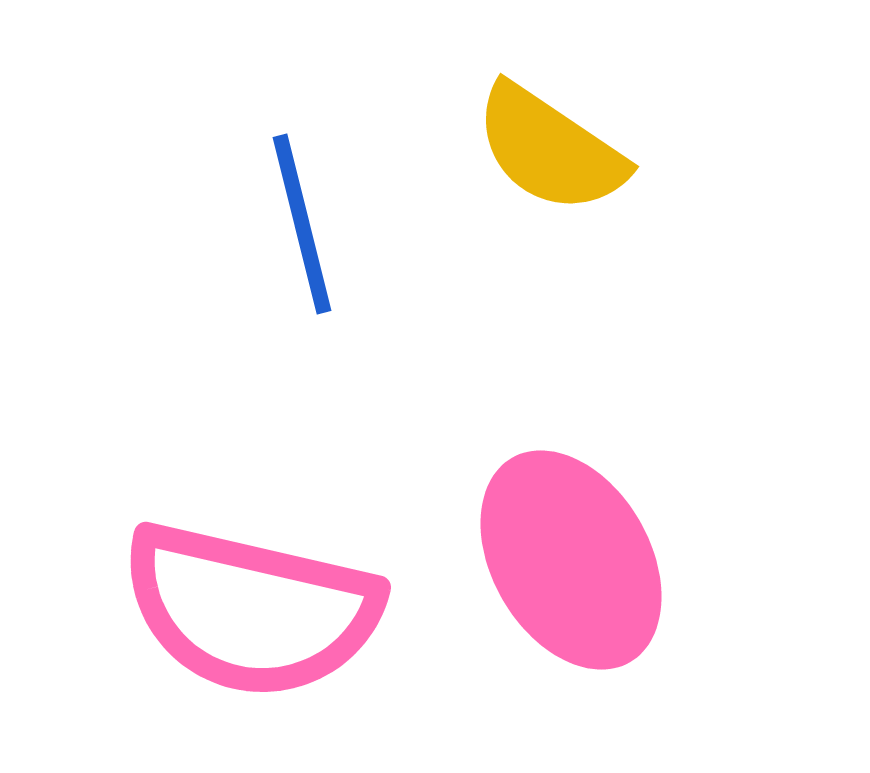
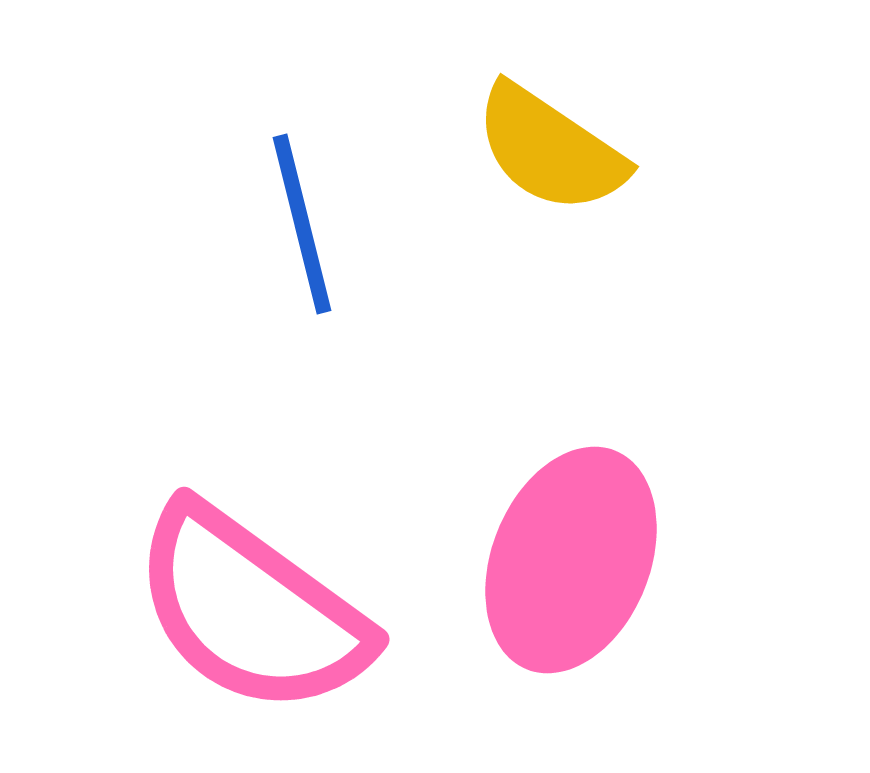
pink ellipse: rotated 52 degrees clockwise
pink semicircle: rotated 23 degrees clockwise
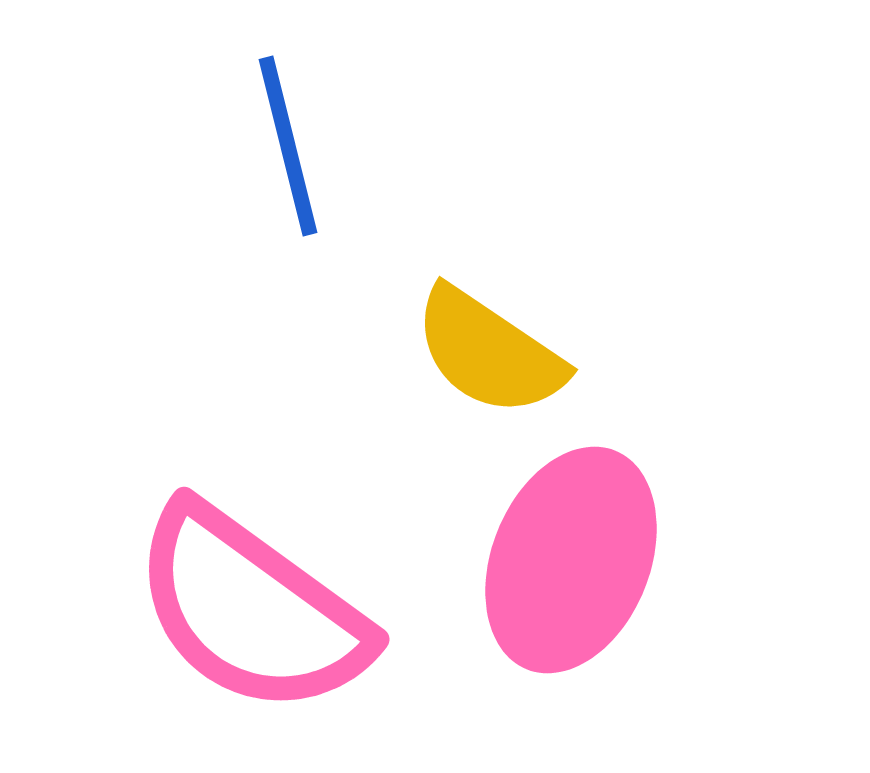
yellow semicircle: moved 61 px left, 203 px down
blue line: moved 14 px left, 78 px up
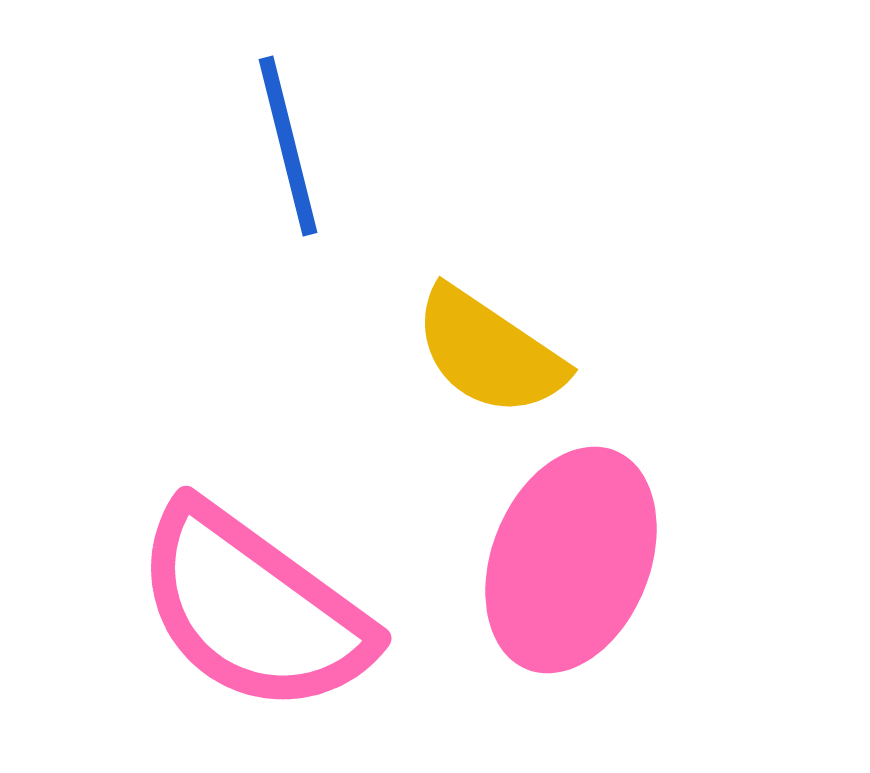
pink semicircle: moved 2 px right, 1 px up
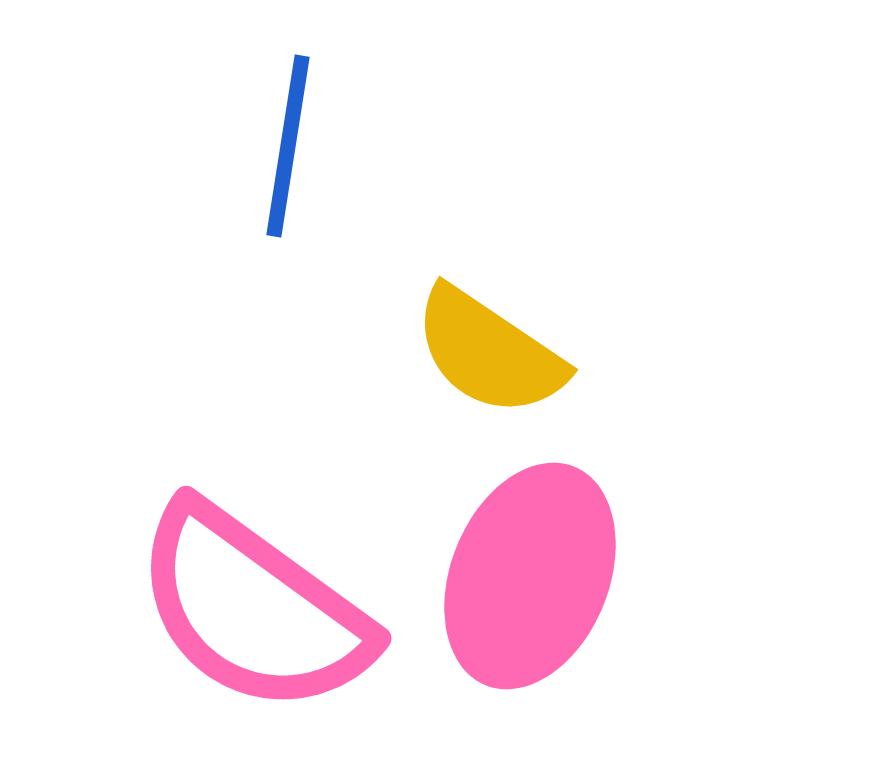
blue line: rotated 23 degrees clockwise
pink ellipse: moved 41 px left, 16 px down
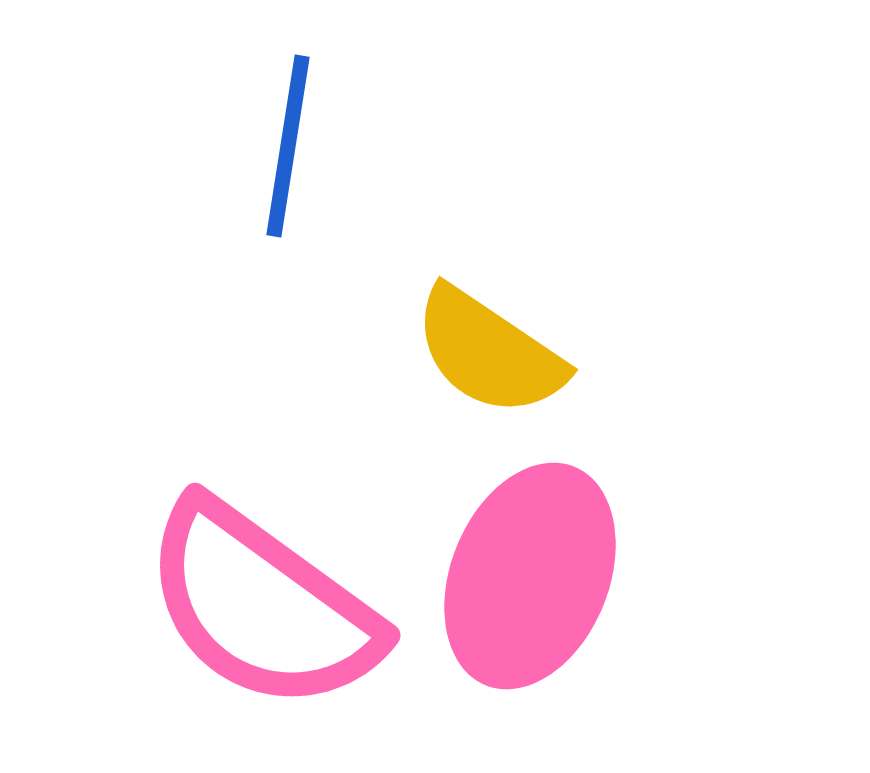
pink semicircle: moved 9 px right, 3 px up
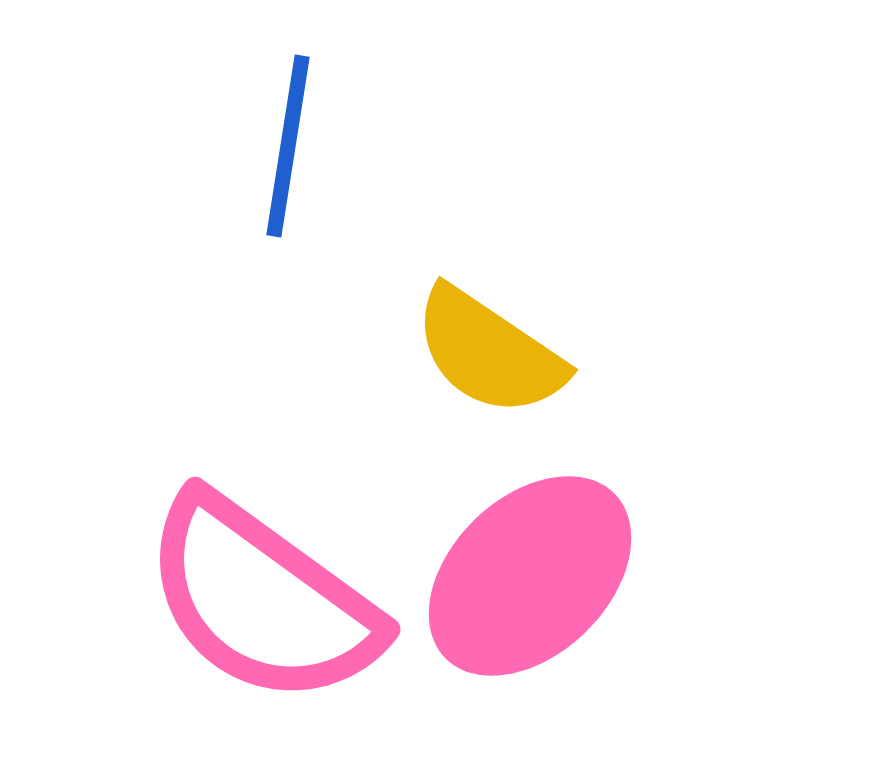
pink ellipse: rotated 24 degrees clockwise
pink semicircle: moved 6 px up
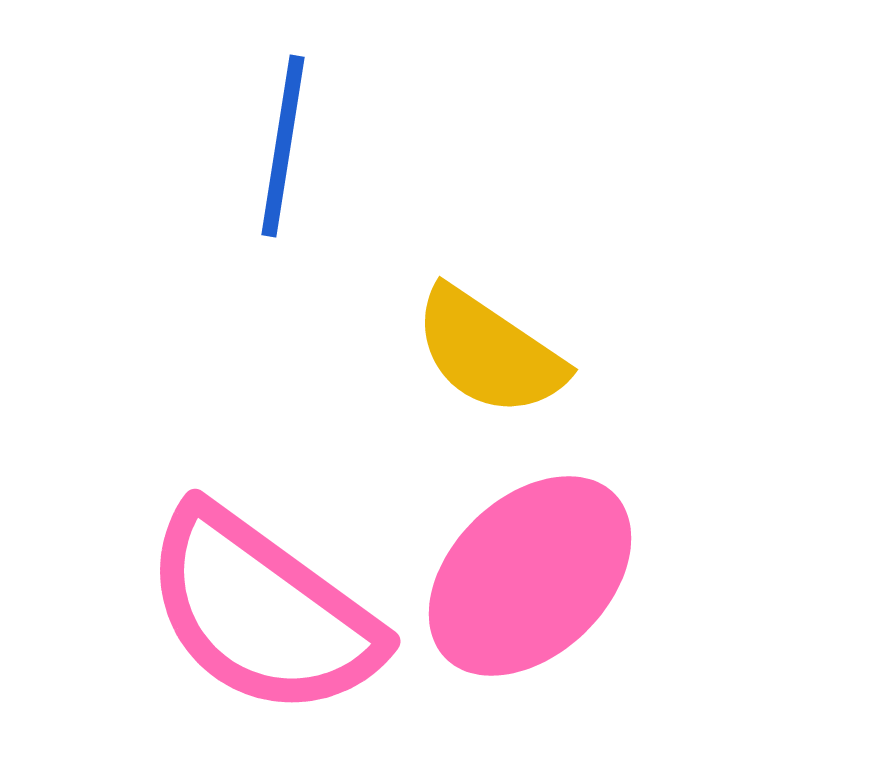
blue line: moved 5 px left
pink semicircle: moved 12 px down
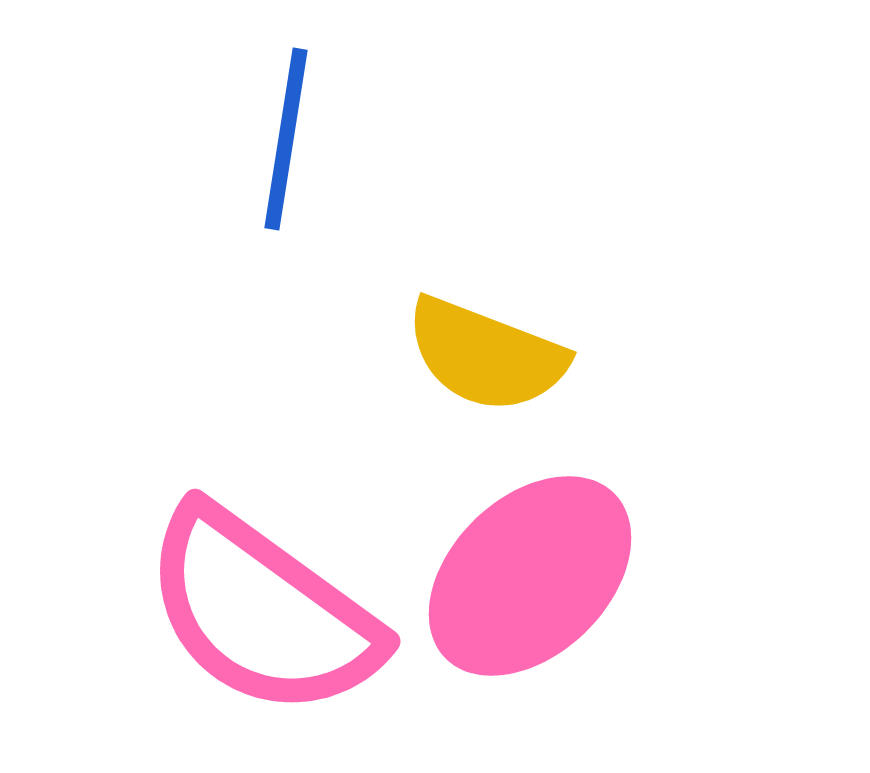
blue line: moved 3 px right, 7 px up
yellow semicircle: moved 3 px left, 3 px down; rotated 13 degrees counterclockwise
